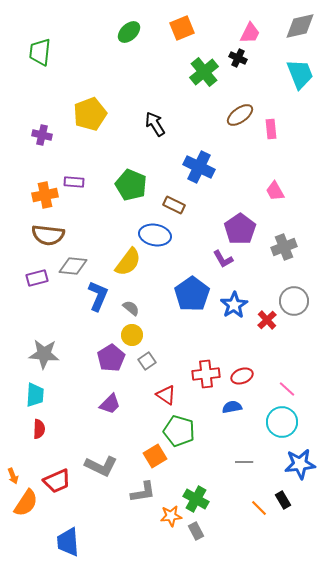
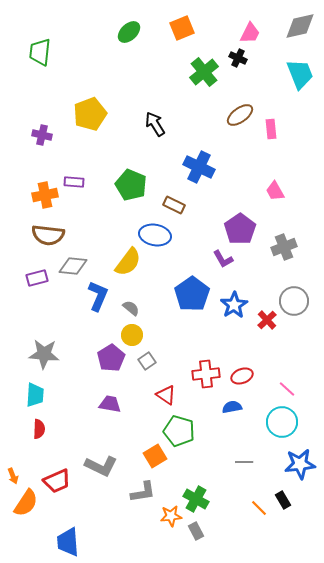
purple trapezoid at (110, 404): rotated 125 degrees counterclockwise
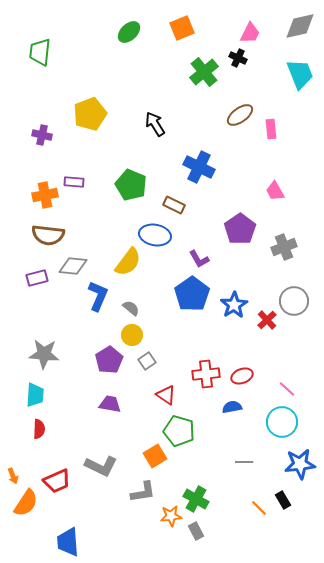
purple L-shape at (223, 259): moved 24 px left
purple pentagon at (111, 358): moved 2 px left, 2 px down
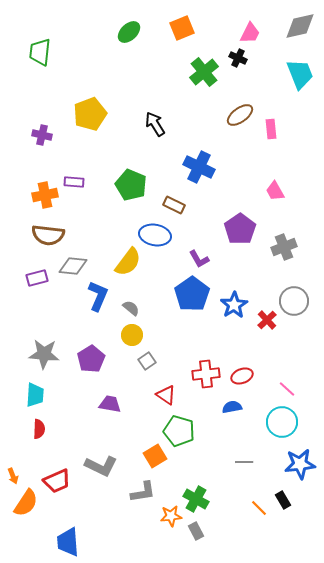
purple pentagon at (109, 360): moved 18 px left, 1 px up
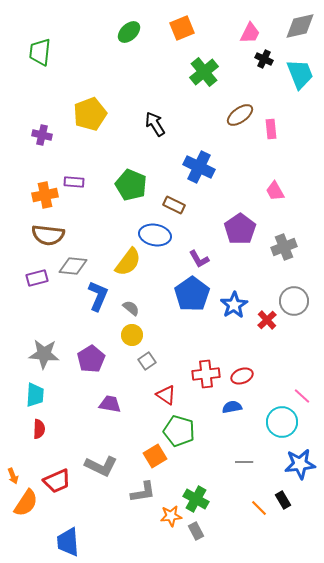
black cross at (238, 58): moved 26 px right, 1 px down
pink line at (287, 389): moved 15 px right, 7 px down
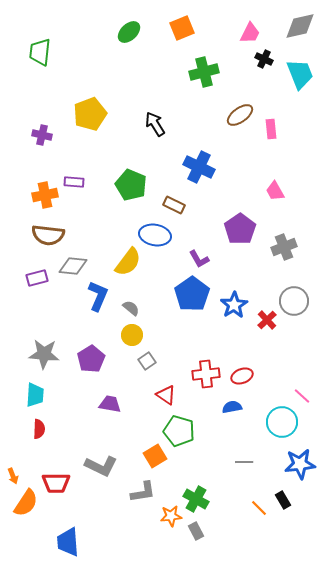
green cross at (204, 72): rotated 24 degrees clockwise
red trapezoid at (57, 481): moved 1 px left, 2 px down; rotated 24 degrees clockwise
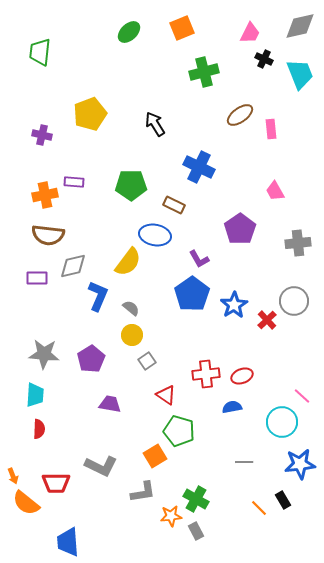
green pentagon at (131, 185): rotated 24 degrees counterclockwise
gray cross at (284, 247): moved 14 px right, 4 px up; rotated 15 degrees clockwise
gray diamond at (73, 266): rotated 20 degrees counterclockwise
purple rectangle at (37, 278): rotated 15 degrees clockwise
orange semicircle at (26, 503): rotated 96 degrees clockwise
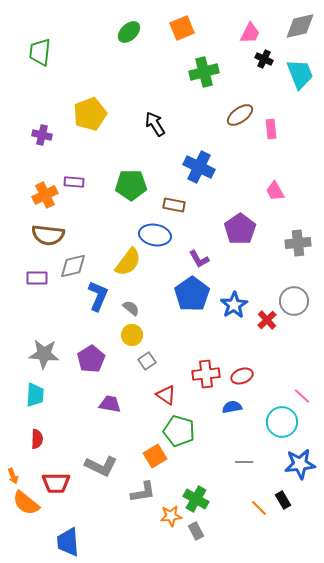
orange cross at (45, 195): rotated 15 degrees counterclockwise
brown rectangle at (174, 205): rotated 15 degrees counterclockwise
red semicircle at (39, 429): moved 2 px left, 10 px down
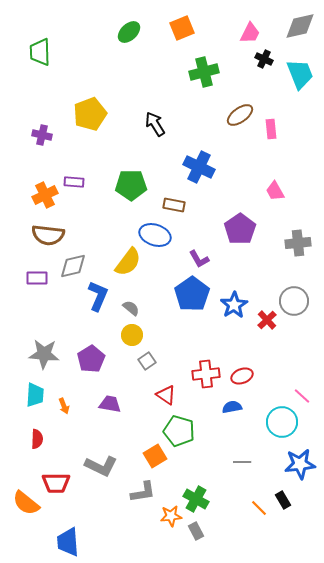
green trapezoid at (40, 52): rotated 8 degrees counterclockwise
blue ellipse at (155, 235): rotated 8 degrees clockwise
gray line at (244, 462): moved 2 px left
orange arrow at (13, 476): moved 51 px right, 70 px up
